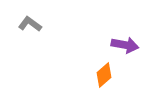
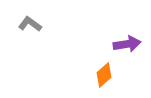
purple arrow: moved 2 px right, 1 px up; rotated 20 degrees counterclockwise
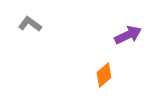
purple arrow: moved 1 px right, 9 px up; rotated 16 degrees counterclockwise
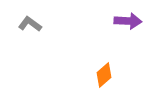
purple arrow: moved 14 px up; rotated 28 degrees clockwise
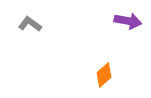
purple arrow: rotated 8 degrees clockwise
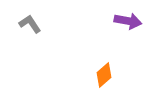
gray L-shape: rotated 20 degrees clockwise
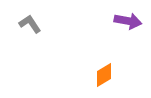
orange diamond: rotated 10 degrees clockwise
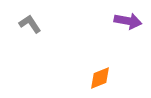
orange diamond: moved 4 px left, 3 px down; rotated 10 degrees clockwise
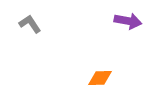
orange diamond: rotated 20 degrees clockwise
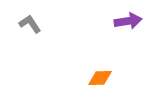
purple arrow: rotated 20 degrees counterclockwise
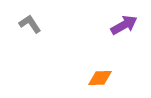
purple arrow: moved 4 px left, 4 px down; rotated 20 degrees counterclockwise
